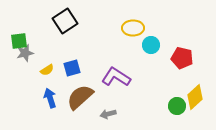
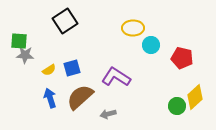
green square: rotated 12 degrees clockwise
gray star: moved 2 px down; rotated 18 degrees clockwise
yellow semicircle: moved 2 px right
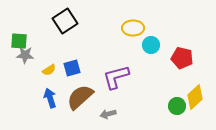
purple L-shape: rotated 48 degrees counterclockwise
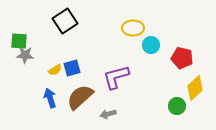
yellow semicircle: moved 6 px right
yellow diamond: moved 9 px up
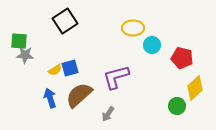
cyan circle: moved 1 px right
blue square: moved 2 px left
brown semicircle: moved 1 px left, 2 px up
gray arrow: rotated 42 degrees counterclockwise
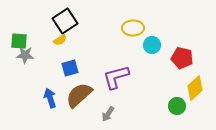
yellow semicircle: moved 5 px right, 30 px up
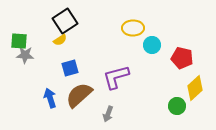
gray arrow: rotated 14 degrees counterclockwise
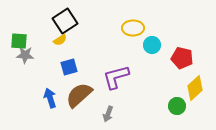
blue square: moved 1 px left, 1 px up
